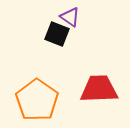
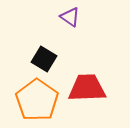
black square: moved 13 px left, 25 px down; rotated 10 degrees clockwise
red trapezoid: moved 12 px left, 1 px up
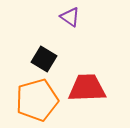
orange pentagon: rotated 21 degrees clockwise
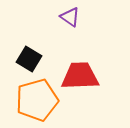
black square: moved 15 px left
red trapezoid: moved 7 px left, 12 px up
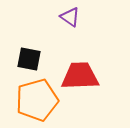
black square: rotated 20 degrees counterclockwise
